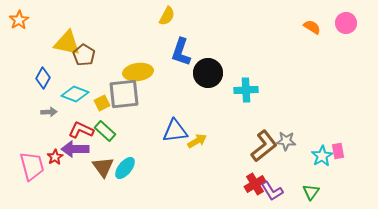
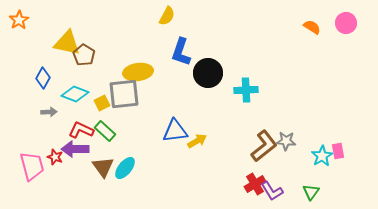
red star: rotated 21 degrees counterclockwise
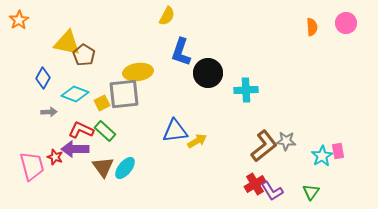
orange semicircle: rotated 54 degrees clockwise
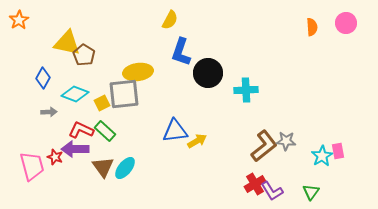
yellow semicircle: moved 3 px right, 4 px down
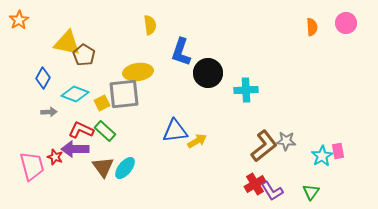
yellow semicircle: moved 20 px left, 5 px down; rotated 36 degrees counterclockwise
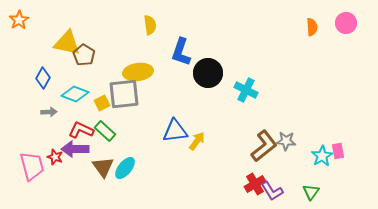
cyan cross: rotated 30 degrees clockwise
yellow arrow: rotated 24 degrees counterclockwise
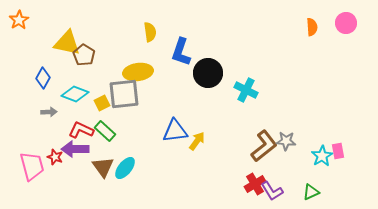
yellow semicircle: moved 7 px down
green triangle: rotated 30 degrees clockwise
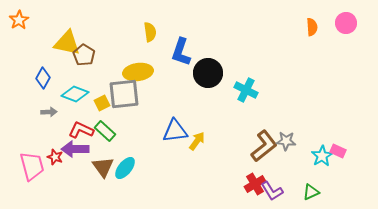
pink rectangle: rotated 56 degrees counterclockwise
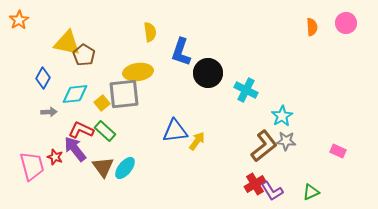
cyan diamond: rotated 28 degrees counterclockwise
yellow square: rotated 14 degrees counterclockwise
purple arrow: rotated 52 degrees clockwise
cyan star: moved 40 px left, 40 px up
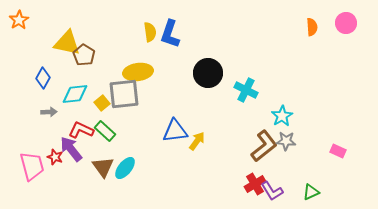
blue L-shape: moved 11 px left, 18 px up
purple arrow: moved 4 px left
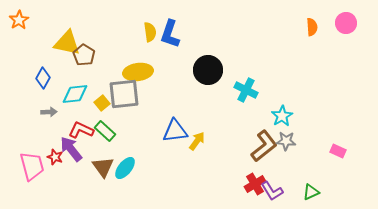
black circle: moved 3 px up
